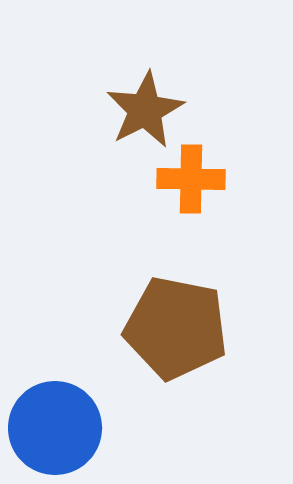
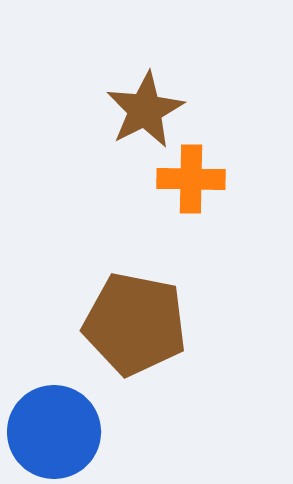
brown pentagon: moved 41 px left, 4 px up
blue circle: moved 1 px left, 4 px down
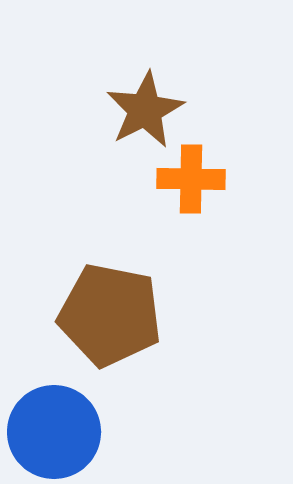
brown pentagon: moved 25 px left, 9 px up
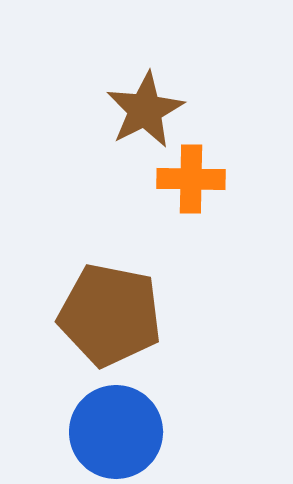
blue circle: moved 62 px right
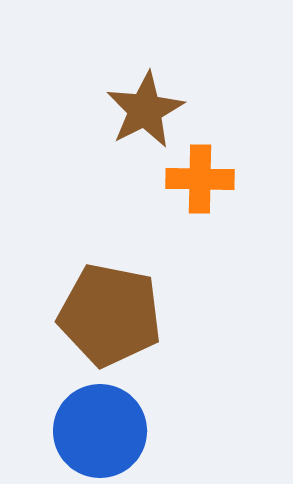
orange cross: moved 9 px right
blue circle: moved 16 px left, 1 px up
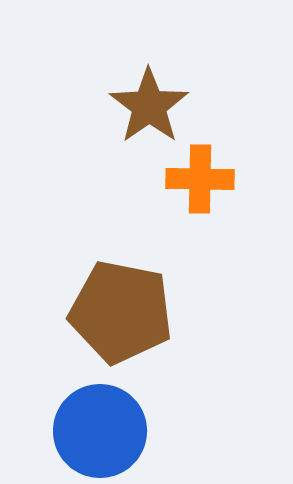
brown star: moved 4 px right, 4 px up; rotated 8 degrees counterclockwise
brown pentagon: moved 11 px right, 3 px up
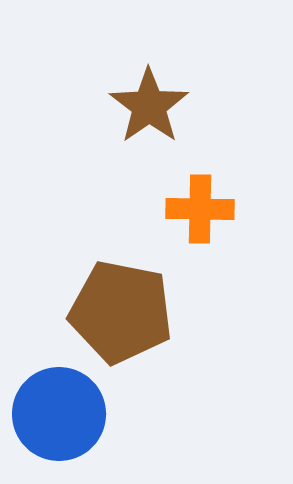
orange cross: moved 30 px down
blue circle: moved 41 px left, 17 px up
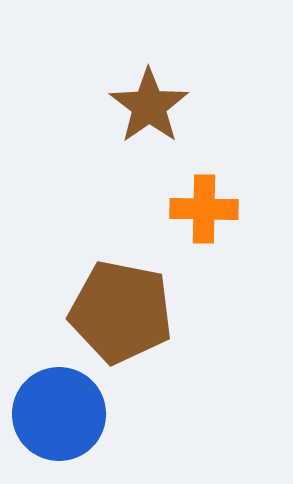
orange cross: moved 4 px right
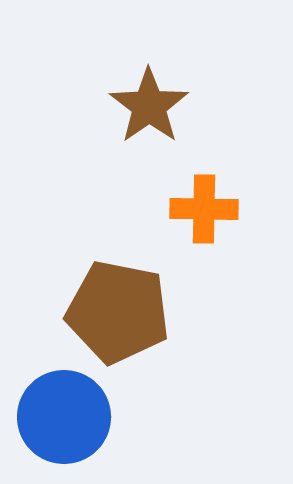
brown pentagon: moved 3 px left
blue circle: moved 5 px right, 3 px down
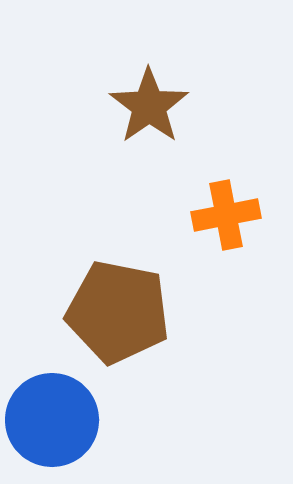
orange cross: moved 22 px right, 6 px down; rotated 12 degrees counterclockwise
blue circle: moved 12 px left, 3 px down
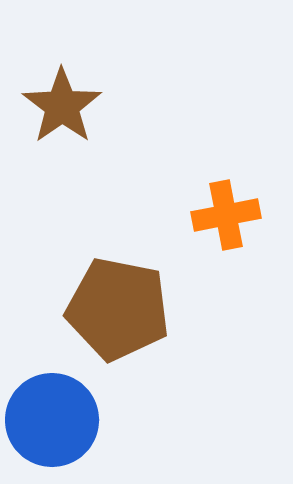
brown star: moved 87 px left
brown pentagon: moved 3 px up
